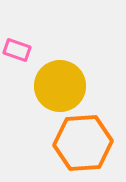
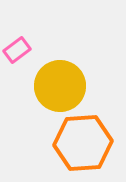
pink rectangle: rotated 56 degrees counterclockwise
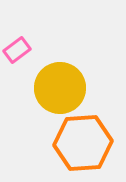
yellow circle: moved 2 px down
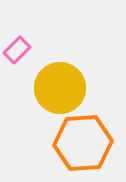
pink rectangle: rotated 8 degrees counterclockwise
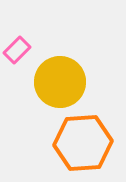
yellow circle: moved 6 px up
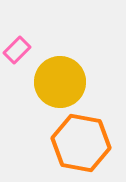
orange hexagon: moved 2 px left; rotated 14 degrees clockwise
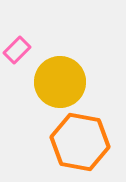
orange hexagon: moved 1 px left, 1 px up
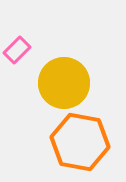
yellow circle: moved 4 px right, 1 px down
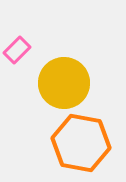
orange hexagon: moved 1 px right, 1 px down
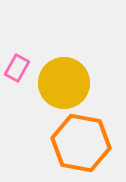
pink rectangle: moved 18 px down; rotated 16 degrees counterclockwise
